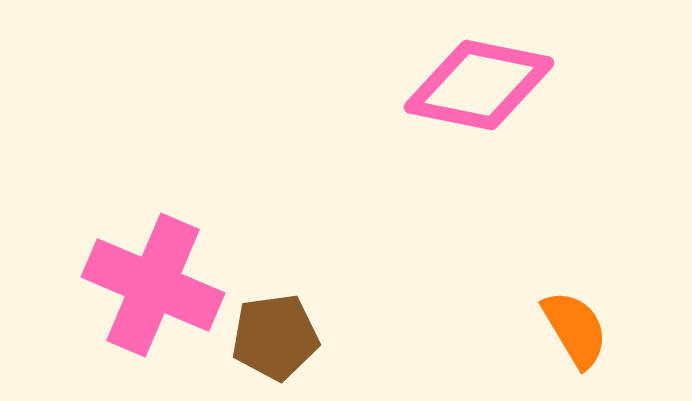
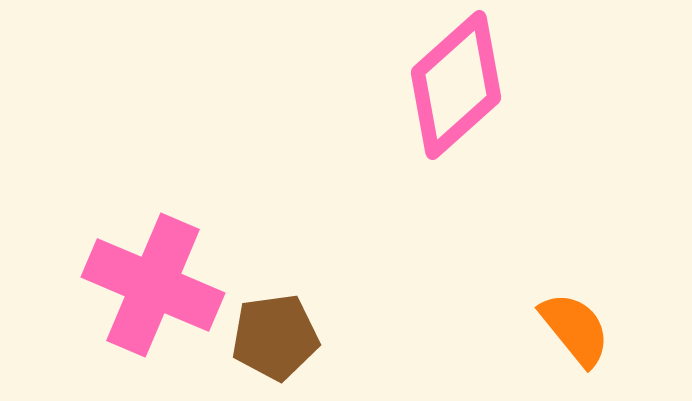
pink diamond: moved 23 px left; rotated 53 degrees counterclockwise
orange semicircle: rotated 8 degrees counterclockwise
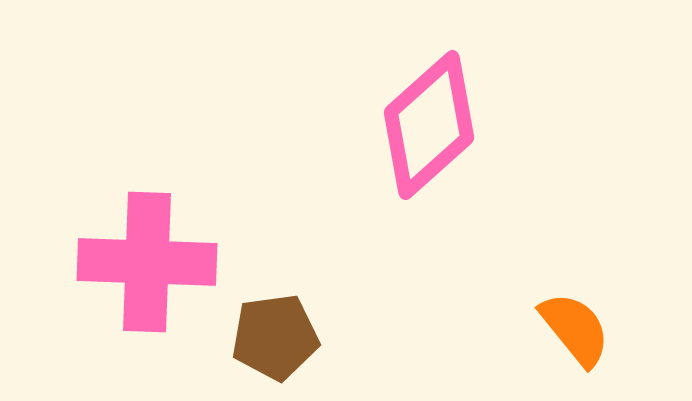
pink diamond: moved 27 px left, 40 px down
pink cross: moved 6 px left, 23 px up; rotated 21 degrees counterclockwise
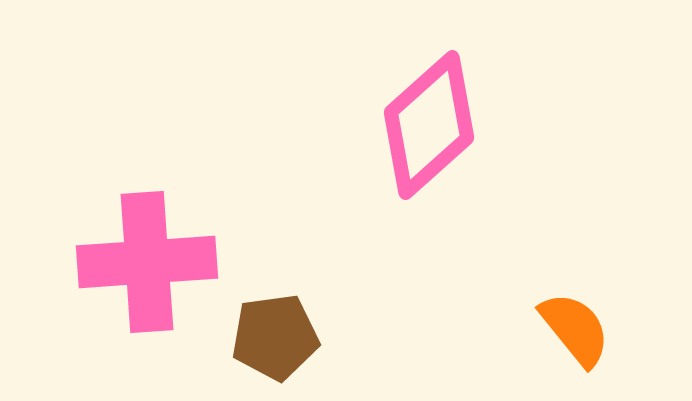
pink cross: rotated 6 degrees counterclockwise
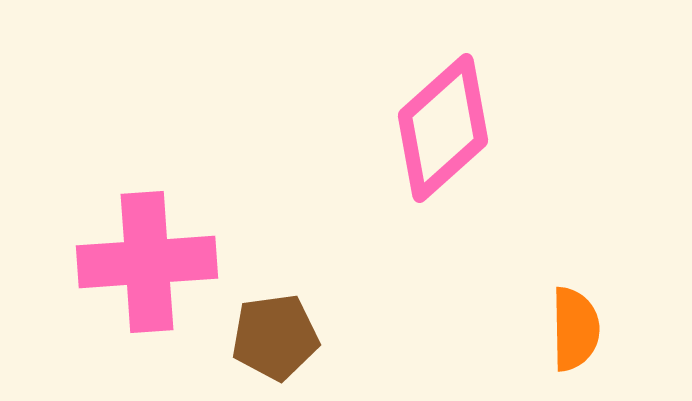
pink diamond: moved 14 px right, 3 px down
orange semicircle: rotated 38 degrees clockwise
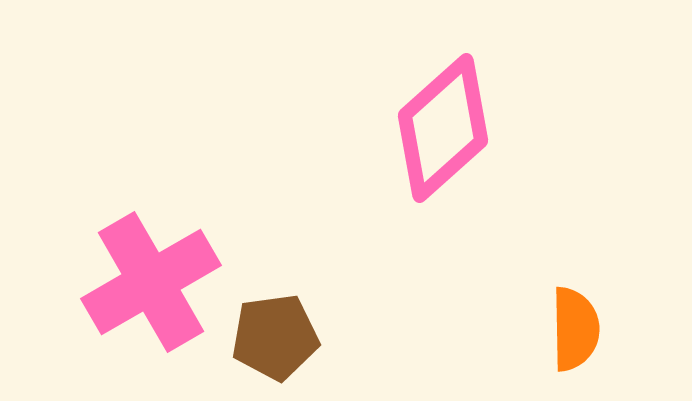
pink cross: moved 4 px right, 20 px down; rotated 26 degrees counterclockwise
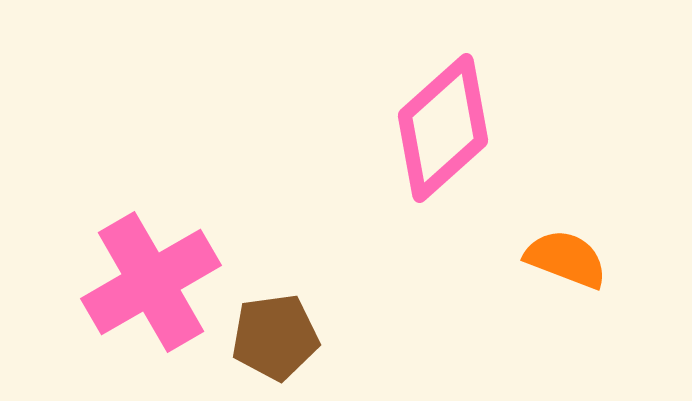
orange semicircle: moved 9 px left, 70 px up; rotated 68 degrees counterclockwise
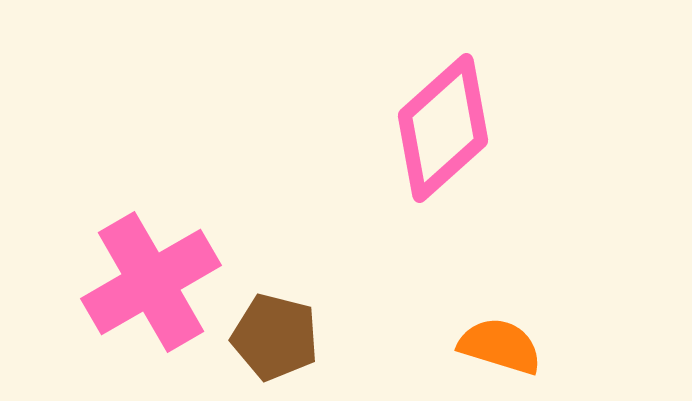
orange semicircle: moved 66 px left, 87 px down; rotated 4 degrees counterclockwise
brown pentagon: rotated 22 degrees clockwise
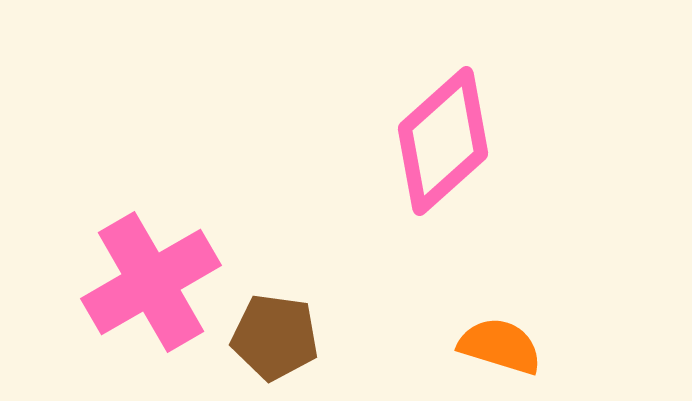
pink diamond: moved 13 px down
brown pentagon: rotated 6 degrees counterclockwise
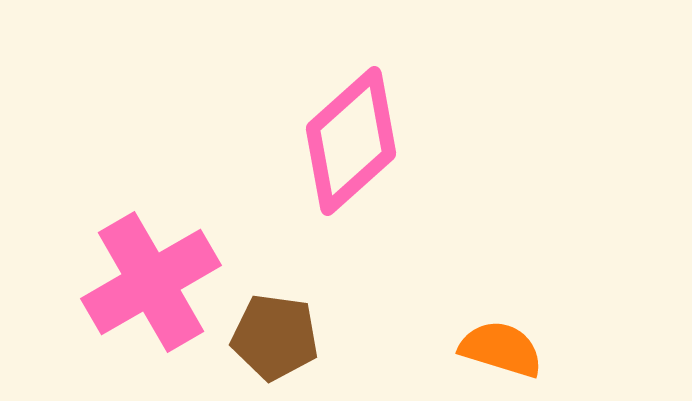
pink diamond: moved 92 px left
orange semicircle: moved 1 px right, 3 px down
